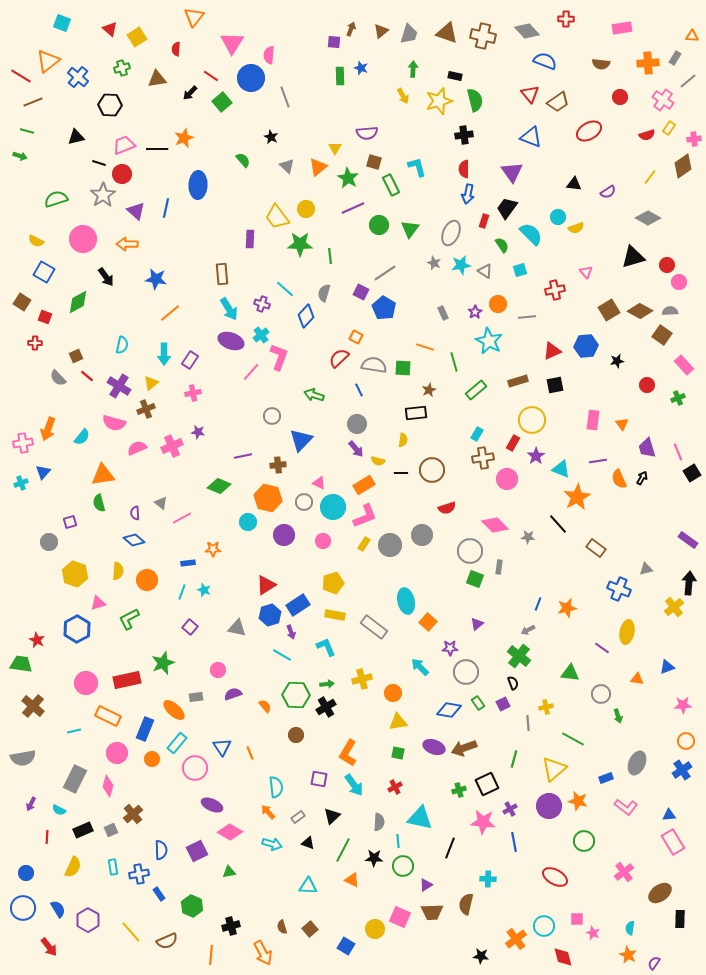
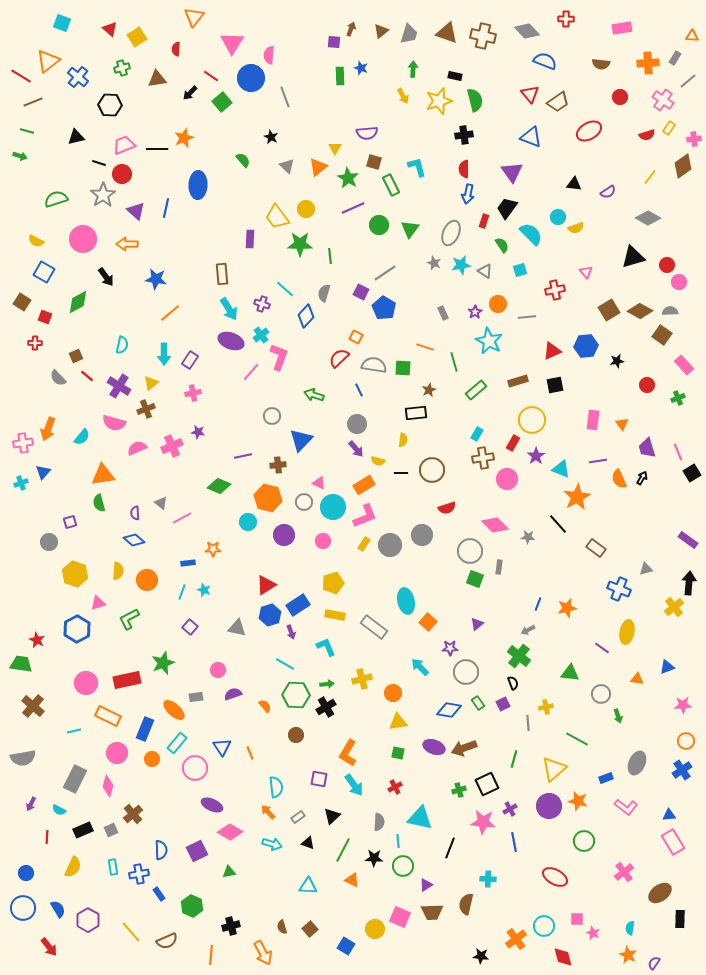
cyan line at (282, 655): moved 3 px right, 9 px down
green line at (573, 739): moved 4 px right
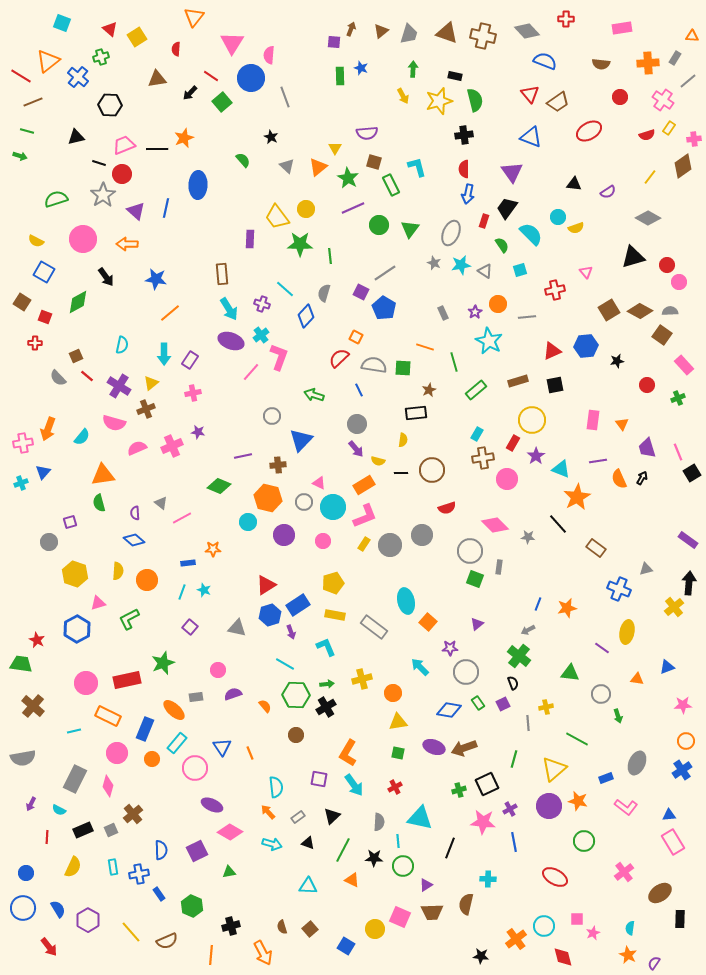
green cross at (122, 68): moved 21 px left, 11 px up
pink star at (593, 933): rotated 24 degrees clockwise
